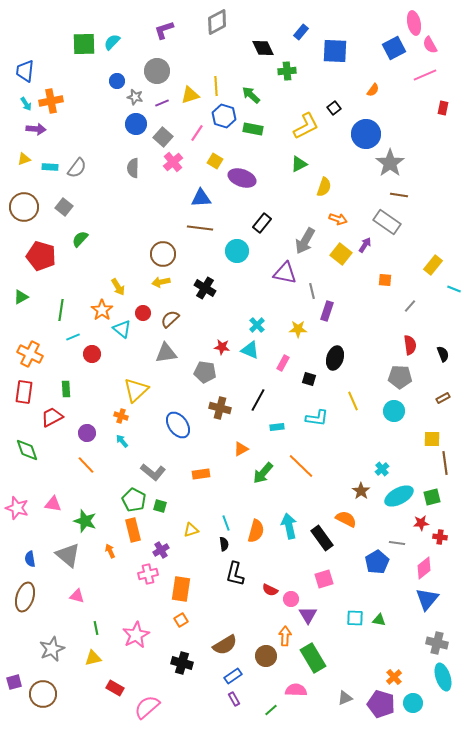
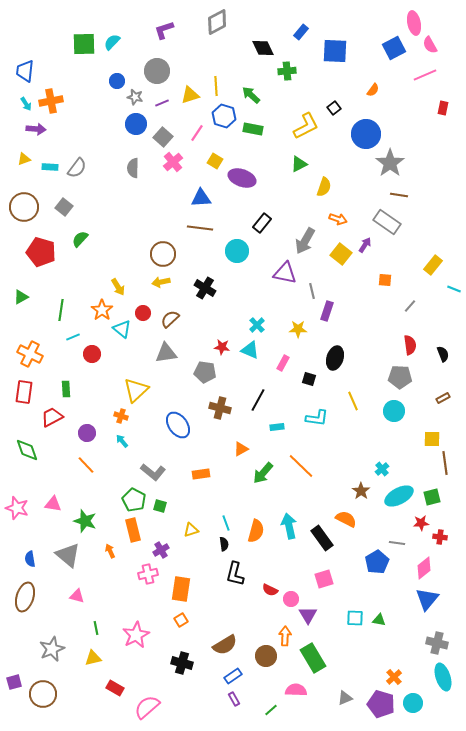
red pentagon at (41, 256): moved 4 px up
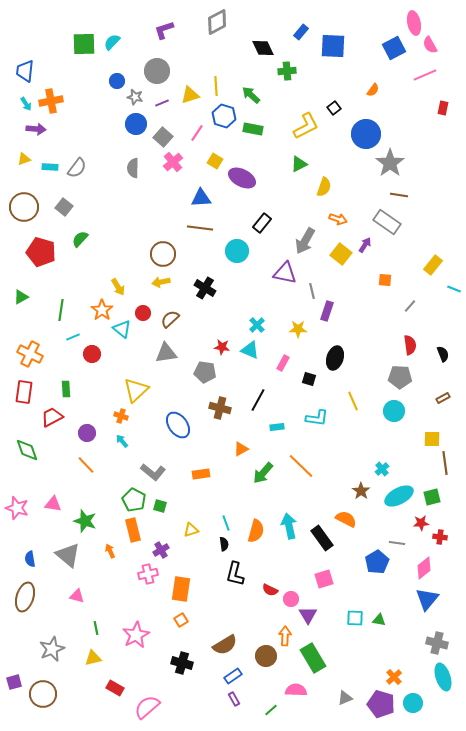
blue square at (335, 51): moved 2 px left, 5 px up
purple ellipse at (242, 178): rotated 8 degrees clockwise
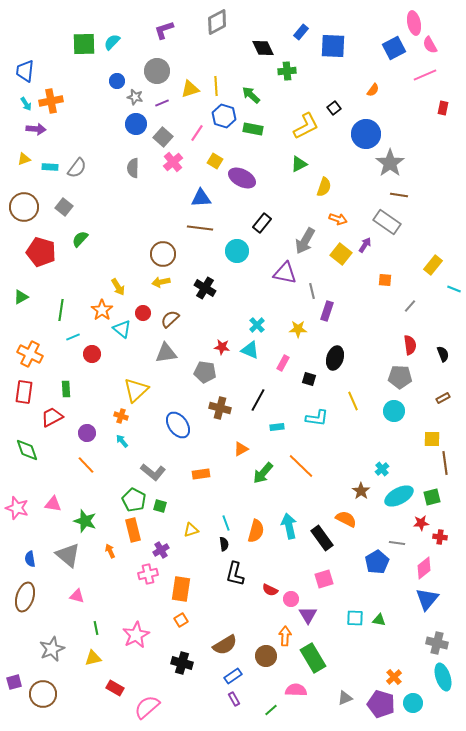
yellow triangle at (190, 95): moved 6 px up
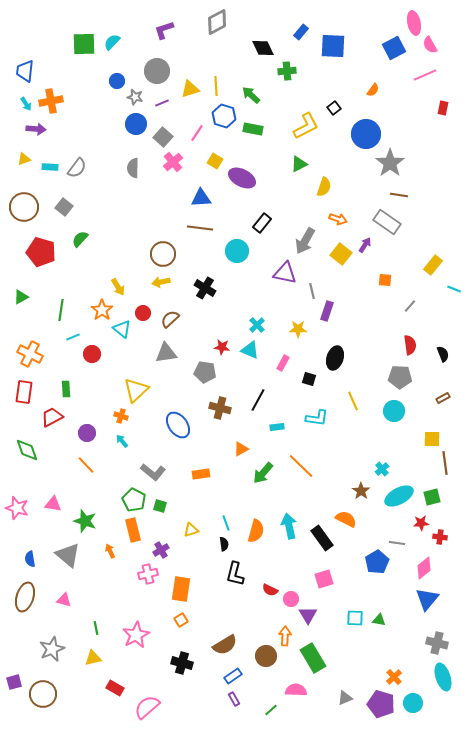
pink triangle at (77, 596): moved 13 px left, 4 px down
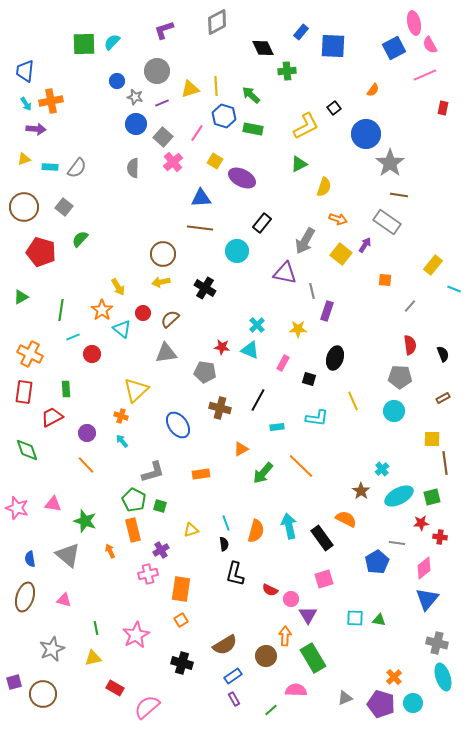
gray L-shape at (153, 472): rotated 55 degrees counterclockwise
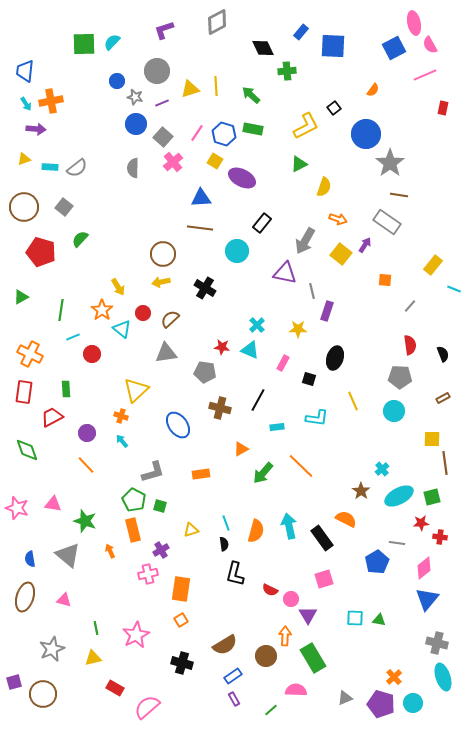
blue hexagon at (224, 116): moved 18 px down
gray semicircle at (77, 168): rotated 15 degrees clockwise
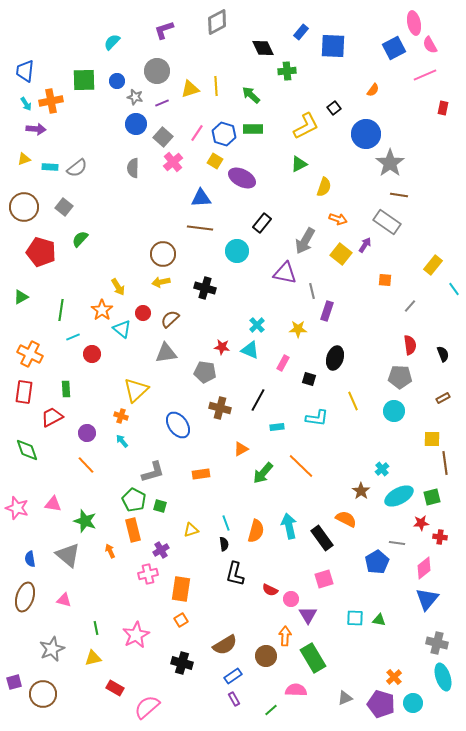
green square at (84, 44): moved 36 px down
green rectangle at (253, 129): rotated 12 degrees counterclockwise
black cross at (205, 288): rotated 15 degrees counterclockwise
cyan line at (454, 289): rotated 32 degrees clockwise
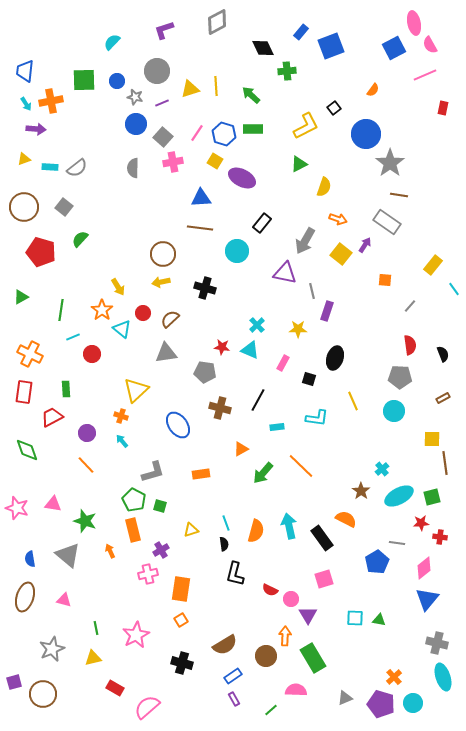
blue square at (333, 46): moved 2 px left; rotated 24 degrees counterclockwise
pink cross at (173, 162): rotated 30 degrees clockwise
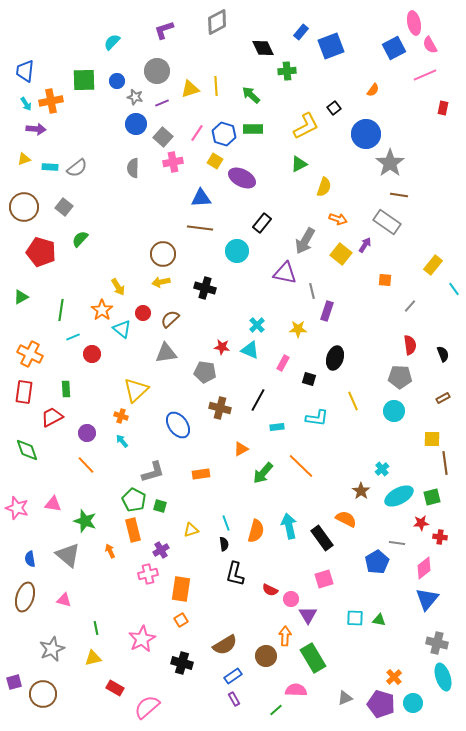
pink star at (136, 635): moved 6 px right, 4 px down
green line at (271, 710): moved 5 px right
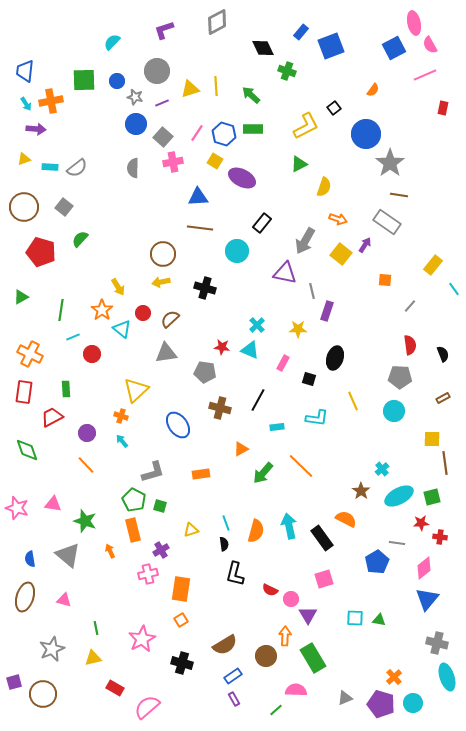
green cross at (287, 71): rotated 24 degrees clockwise
blue triangle at (201, 198): moved 3 px left, 1 px up
cyan ellipse at (443, 677): moved 4 px right
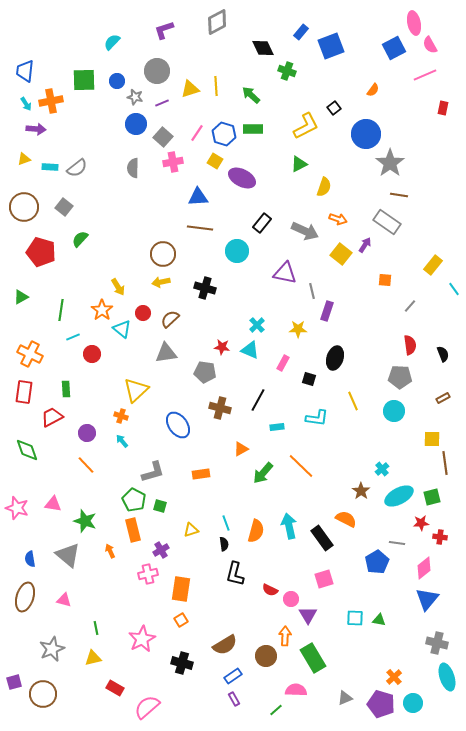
gray arrow at (305, 241): moved 10 px up; rotated 96 degrees counterclockwise
